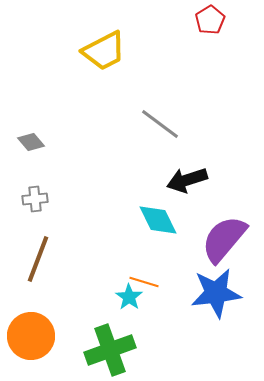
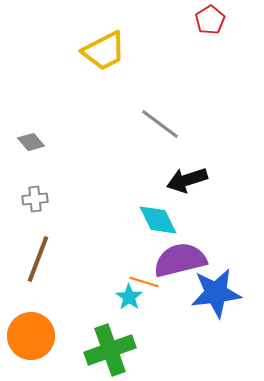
purple semicircle: moved 44 px left, 21 px down; rotated 36 degrees clockwise
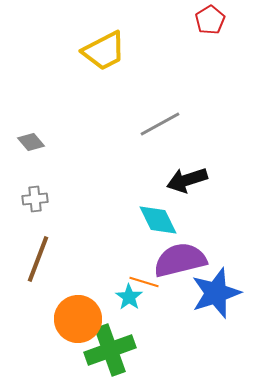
gray line: rotated 66 degrees counterclockwise
blue star: rotated 12 degrees counterclockwise
orange circle: moved 47 px right, 17 px up
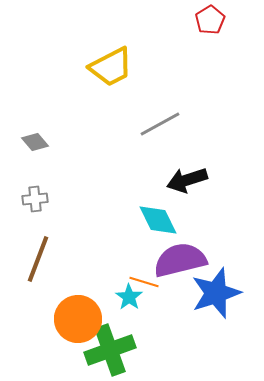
yellow trapezoid: moved 7 px right, 16 px down
gray diamond: moved 4 px right
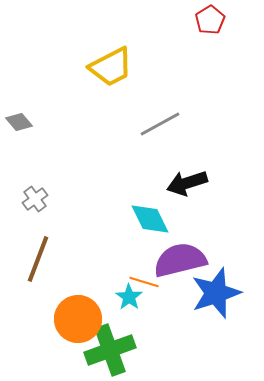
gray diamond: moved 16 px left, 20 px up
black arrow: moved 3 px down
gray cross: rotated 30 degrees counterclockwise
cyan diamond: moved 8 px left, 1 px up
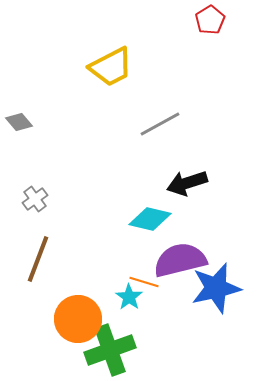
cyan diamond: rotated 51 degrees counterclockwise
blue star: moved 5 px up; rotated 6 degrees clockwise
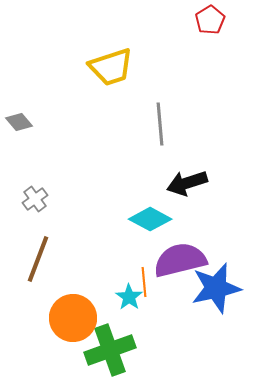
yellow trapezoid: rotated 9 degrees clockwise
gray line: rotated 66 degrees counterclockwise
cyan diamond: rotated 15 degrees clockwise
orange line: rotated 68 degrees clockwise
orange circle: moved 5 px left, 1 px up
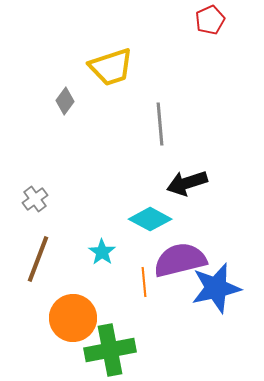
red pentagon: rotated 8 degrees clockwise
gray diamond: moved 46 px right, 21 px up; rotated 76 degrees clockwise
cyan star: moved 27 px left, 45 px up
green cross: rotated 9 degrees clockwise
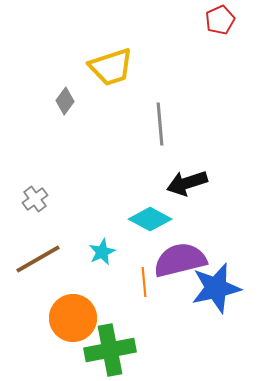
red pentagon: moved 10 px right
cyan star: rotated 12 degrees clockwise
brown line: rotated 39 degrees clockwise
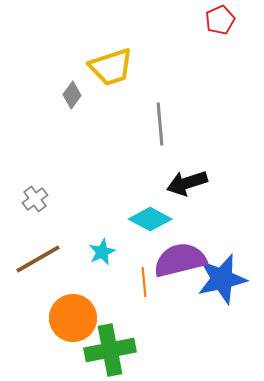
gray diamond: moved 7 px right, 6 px up
blue star: moved 6 px right, 9 px up
